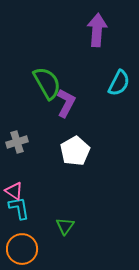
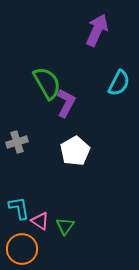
purple arrow: rotated 20 degrees clockwise
pink triangle: moved 26 px right, 30 px down
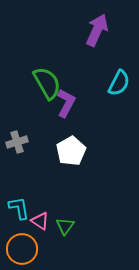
white pentagon: moved 4 px left
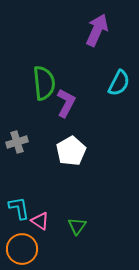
green semicircle: moved 3 px left; rotated 24 degrees clockwise
green triangle: moved 12 px right
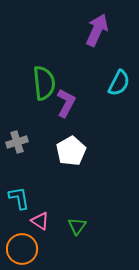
cyan L-shape: moved 10 px up
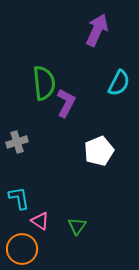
white pentagon: moved 28 px right; rotated 8 degrees clockwise
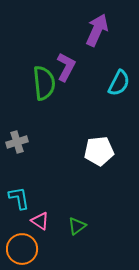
purple L-shape: moved 36 px up
white pentagon: rotated 16 degrees clockwise
green triangle: rotated 18 degrees clockwise
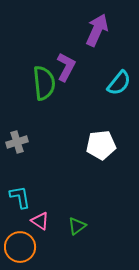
cyan semicircle: rotated 12 degrees clockwise
white pentagon: moved 2 px right, 6 px up
cyan L-shape: moved 1 px right, 1 px up
orange circle: moved 2 px left, 2 px up
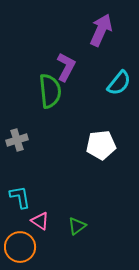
purple arrow: moved 4 px right
green semicircle: moved 6 px right, 8 px down
gray cross: moved 2 px up
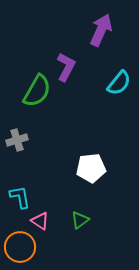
green semicircle: moved 13 px left; rotated 36 degrees clockwise
white pentagon: moved 10 px left, 23 px down
green triangle: moved 3 px right, 6 px up
